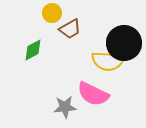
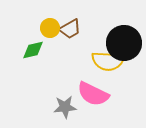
yellow circle: moved 2 px left, 15 px down
green diamond: rotated 15 degrees clockwise
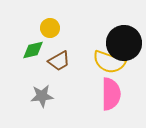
brown trapezoid: moved 11 px left, 32 px down
yellow semicircle: moved 1 px right, 1 px down; rotated 16 degrees clockwise
pink semicircle: moved 18 px right; rotated 116 degrees counterclockwise
gray star: moved 23 px left, 11 px up
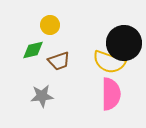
yellow circle: moved 3 px up
brown trapezoid: rotated 10 degrees clockwise
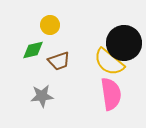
yellow semicircle: rotated 20 degrees clockwise
pink semicircle: rotated 8 degrees counterclockwise
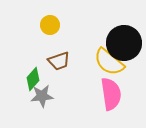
green diamond: moved 29 px down; rotated 35 degrees counterclockwise
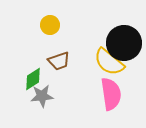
green diamond: rotated 15 degrees clockwise
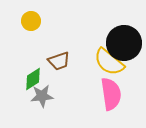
yellow circle: moved 19 px left, 4 px up
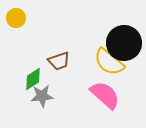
yellow circle: moved 15 px left, 3 px up
pink semicircle: moved 6 px left, 1 px down; rotated 40 degrees counterclockwise
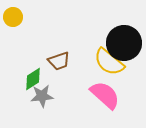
yellow circle: moved 3 px left, 1 px up
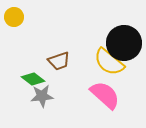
yellow circle: moved 1 px right
green diamond: rotated 70 degrees clockwise
